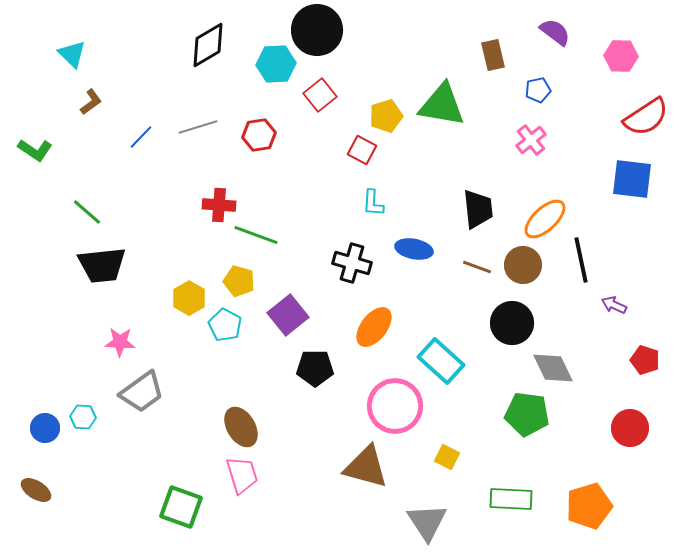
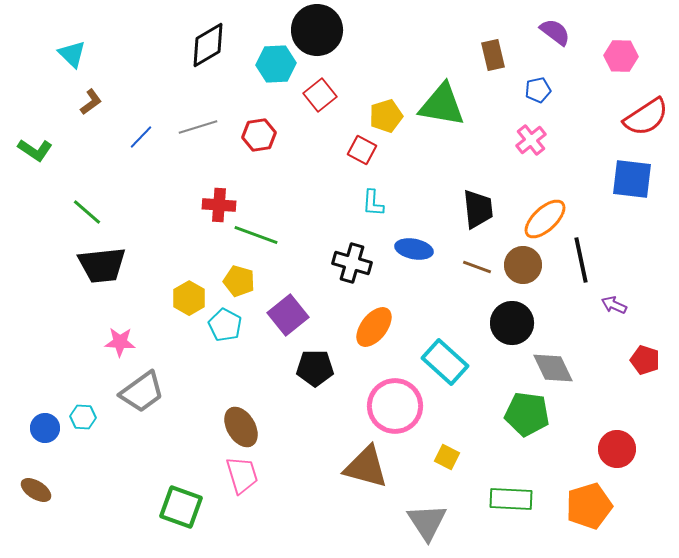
cyan rectangle at (441, 361): moved 4 px right, 1 px down
red circle at (630, 428): moved 13 px left, 21 px down
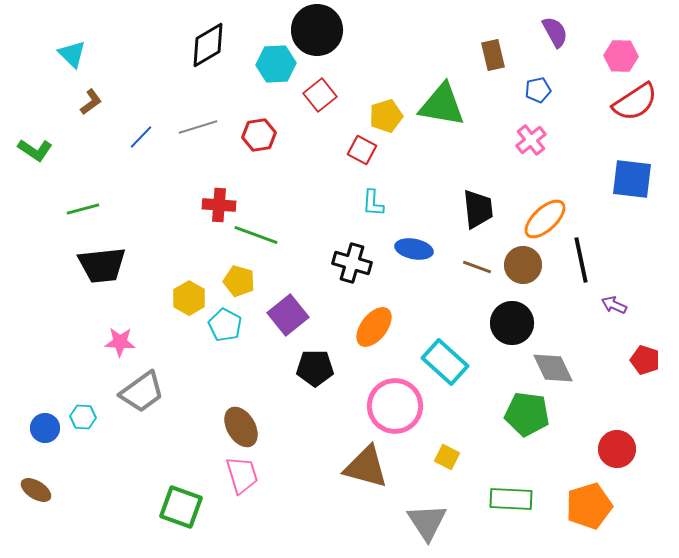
purple semicircle at (555, 32): rotated 24 degrees clockwise
red semicircle at (646, 117): moved 11 px left, 15 px up
green line at (87, 212): moved 4 px left, 3 px up; rotated 56 degrees counterclockwise
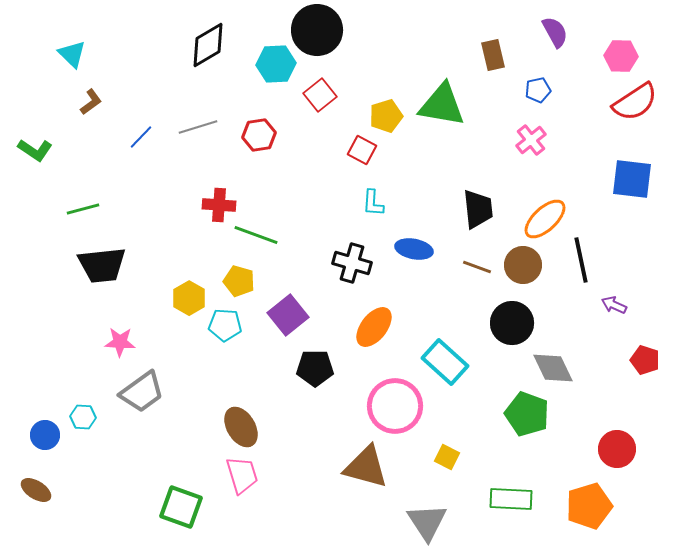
cyan pentagon at (225, 325): rotated 24 degrees counterclockwise
green pentagon at (527, 414): rotated 12 degrees clockwise
blue circle at (45, 428): moved 7 px down
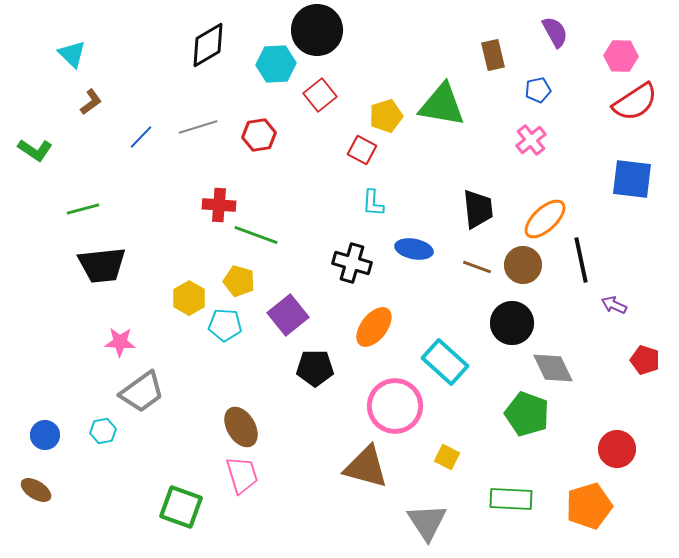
cyan hexagon at (83, 417): moved 20 px right, 14 px down; rotated 15 degrees counterclockwise
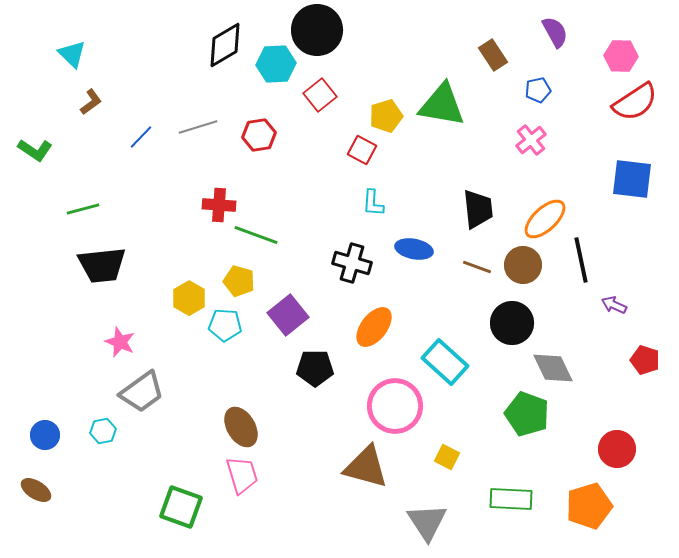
black diamond at (208, 45): moved 17 px right
brown rectangle at (493, 55): rotated 20 degrees counterclockwise
pink star at (120, 342): rotated 20 degrees clockwise
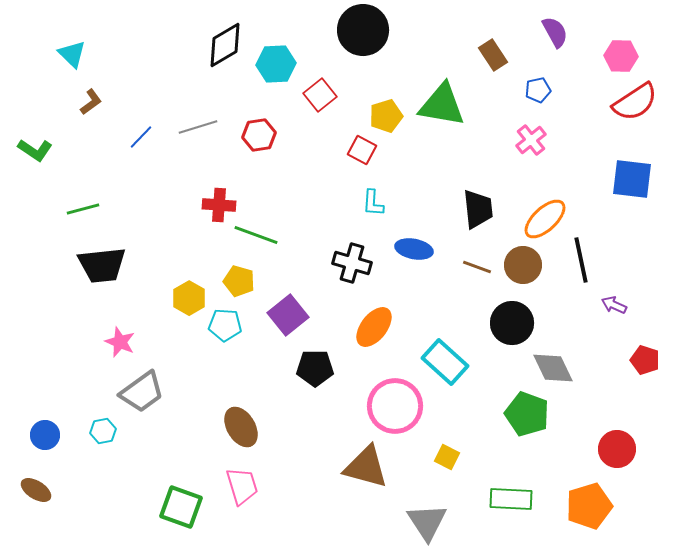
black circle at (317, 30): moved 46 px right
pink trapezoid at (242, 475): moved 11 px down
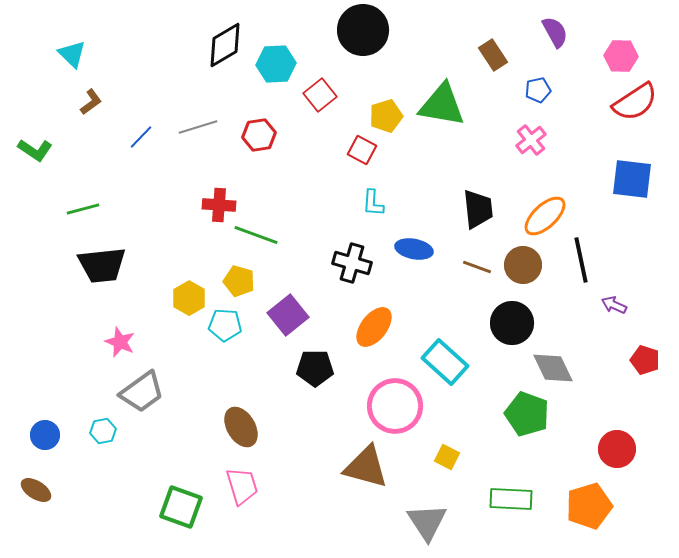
orange ellipse at (545, 219): moved 3 px up
